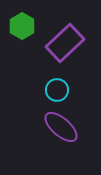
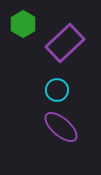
green hexagon: moved 1 px right, 2 px up
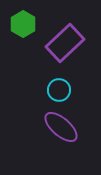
cyan circle: moved 2 px right
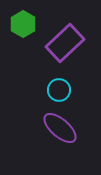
purple ellipse: moved 1 px left, 1 px down
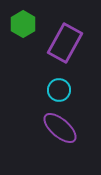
purple rectangle: rotated 18 degrees counterclockwise
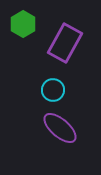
cyan circle: moved 6 px left
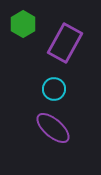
cyan circle: moved 1 px right, 1 px up
purple ellipse: moved 7 px left
